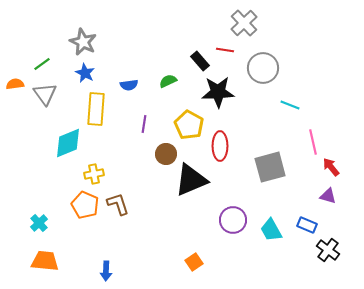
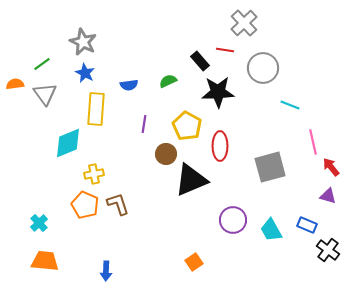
yellow pentagon: moved 2 px left, 1 px down
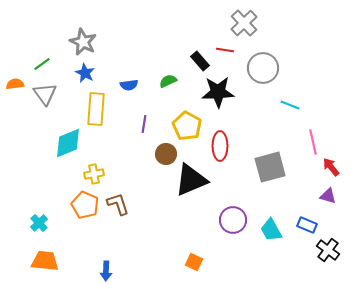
orange square: rotated 30 degrees counterclockwise
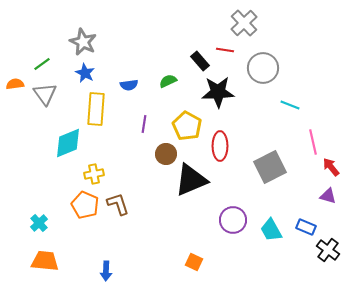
gray square: rotated 12 degrees counterclockwise
blue rectangle: moved 1 px left, 2 px down
